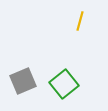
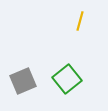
green square: moved 3 px right, 5 px up
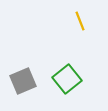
yellow line: rotated 36 degrees counterclockwise
